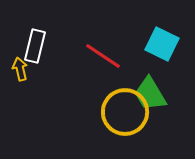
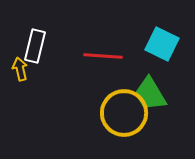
red line: rotated 30 degrees counterclockwise
yellow circle: moved 1 px left, 1 px down
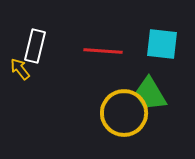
cyan square: rotated 20 degrees counterclockwise
red line: moved 5 px up
yellow arrow: rotated 25 degrees counterclockwise
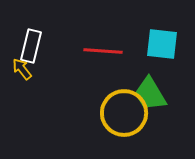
white rectangle: moved 4 px left
yellow arrow: moved 2 px right
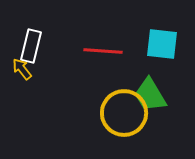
green trapezoid: moved 1 px down
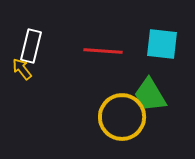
yellow circle: moved 2 px left, 4 px down
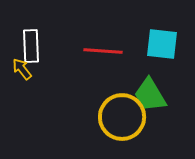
white rectangle: rotated 16 degrees counterclockwise
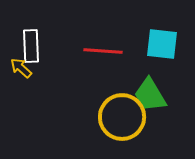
yellow arrow: moved 1 px left, 1 px up; rotated 10 degrees counterclockwise
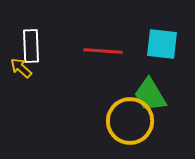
yellow circle: moved 8 px right, 4 px down
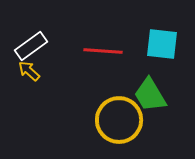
white rectangle: rotated 56 degrees clockwise
yellow arrow: moved 8 px right, 3 px down
yellow circle: moved 11 px left, 1 px up
